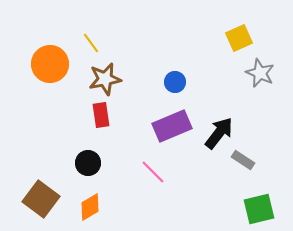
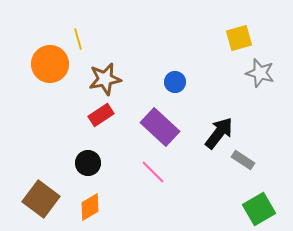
yellow square: rotated 8 degrees clockwise
yellow line: moved 13 px left, 4 px up; rotated 20 degrees clockwise
gray star: rotated 8 degrees counterclockwise
red rectangle: rotated 65 degrees clockwise
purple rectangle: moved 12 px left, 1 px down; rotated 66 degrees clockwise
green square: rotated 16 degrees counterclockwise
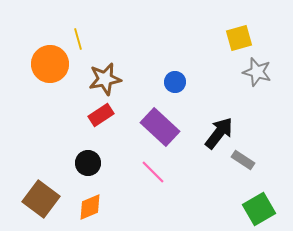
gray star: moved 3 px left, 1 px up
orange diamond: rotated 8 degrees clockwise
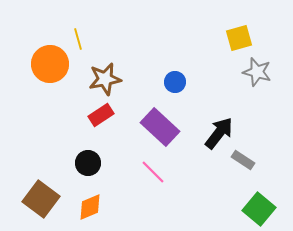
green square: rotated 20 degrees counterclockwise
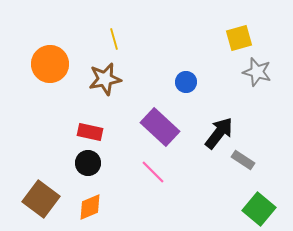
yellow line: moved 36 px right
blue circle: moved 11 px right
red rectangle: moved 11 px left, 17 px down; rotated 45 degrees clockwise
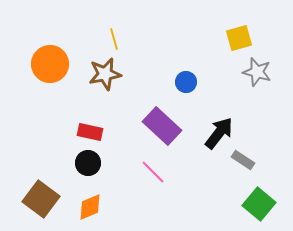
brown star: moved 5 px up
purple rectangle: moved 2 px right, 1 px up
green square: moved 5 px up
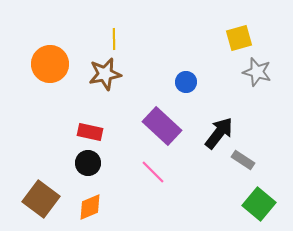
yellow line: rotated 15 degrees clockwise
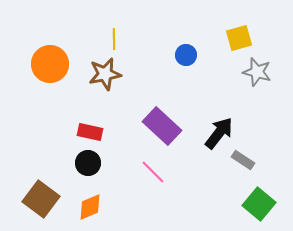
blue circle: moved 27 px up
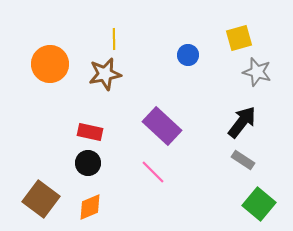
blue circle: moved 2 px right
black arrow: moved 23 px right, 11 px up
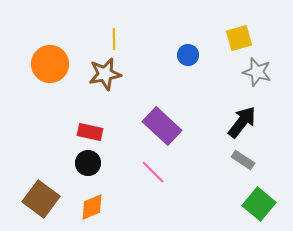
orange diamond: moved 2 px right
